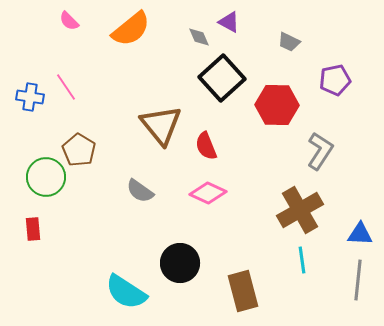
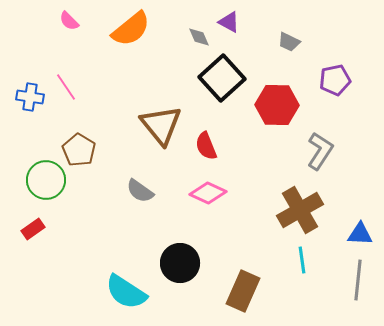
green circle: moved 3 px down
red rectangle: rotated 60 degrees clockwise
brown rectangle: rotated 39 degrees clockwise
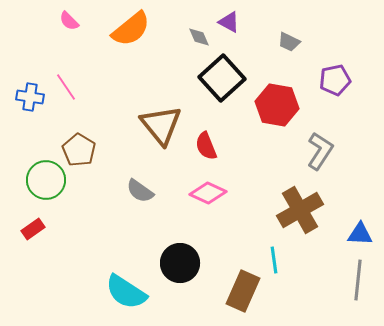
red hexagon: rotated 9 degrees clockwise
cyan line: moved 28 px left
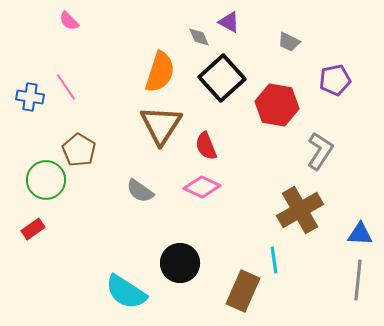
orange semicircle: moved 29 px right, 43 px down; rotated 33 degrees counterclockwise
brown triangle: rotated 12 degrees clockwise
pink diamond: moved 6 px left, 6 px up
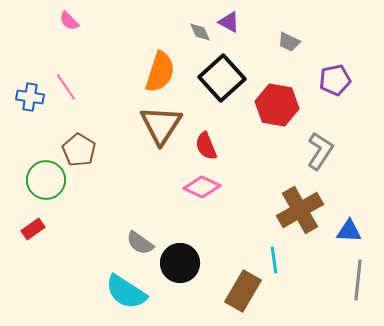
gray diamond: moved 1 px right, 5 px up
gray semicircle: moved 52 px down
blue triangle: moved 11 px left, 3 px up
brown rectangle: rotated 6 degrees clockwise
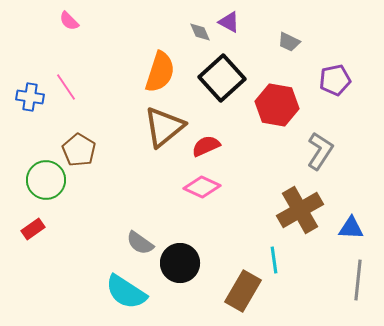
brown triangle: moved 3 px right, 2 px down; rotated 18 degrees clockwise
red semicircle: rotated 88 degrees clockwise
blue triangle: moved 2 px right, 3 px up
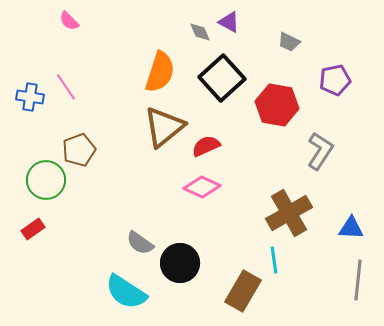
brown pentagon: rotated 20 degrees clockwise
brown cross: moved 11 px left, 3 px down
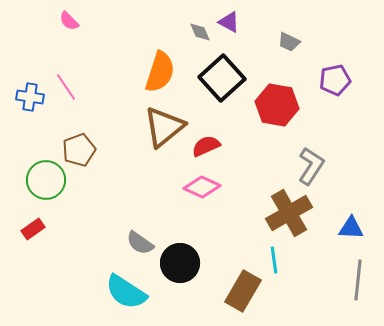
gray L-shape: moved 9 px left, 15 px down
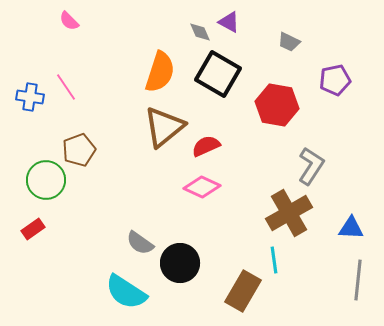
black square: moved 4 px left, 4 px up; rotated 18 degrees counterclockwise
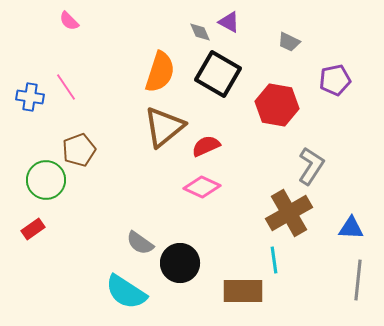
brown rectangle: rotated 60 degrees clockwise
